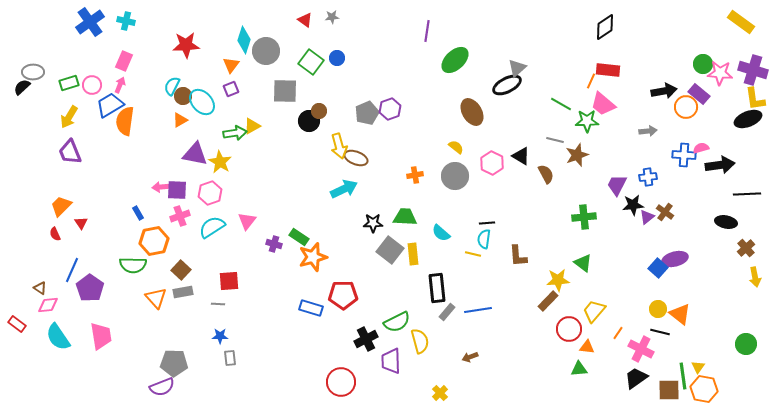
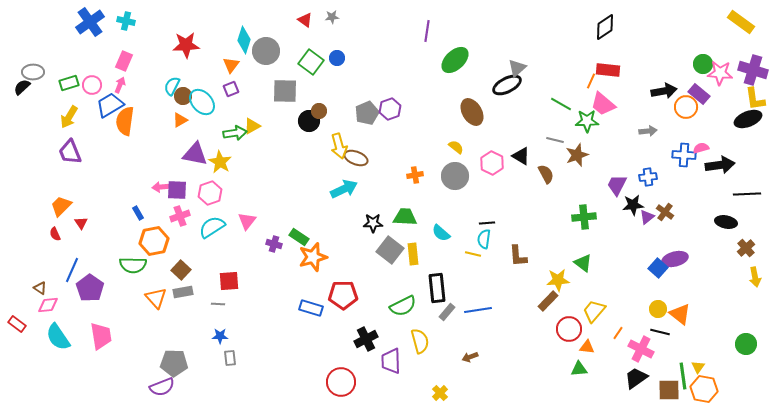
green semicircle at (397, 322): moved 6 px right, 16 px up
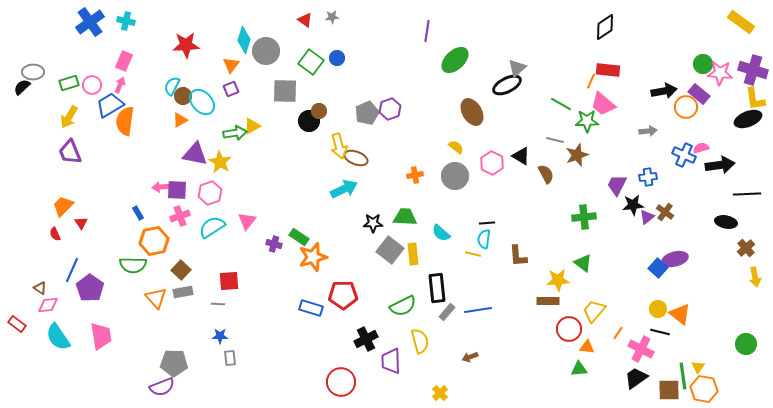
blue cross at (684, 155): rotated 20 degrees clockwise
orange trapezoid at (61, 206): moved 2 px right
brown rectangle at (548, 301): rotated 45 degrees clockwise
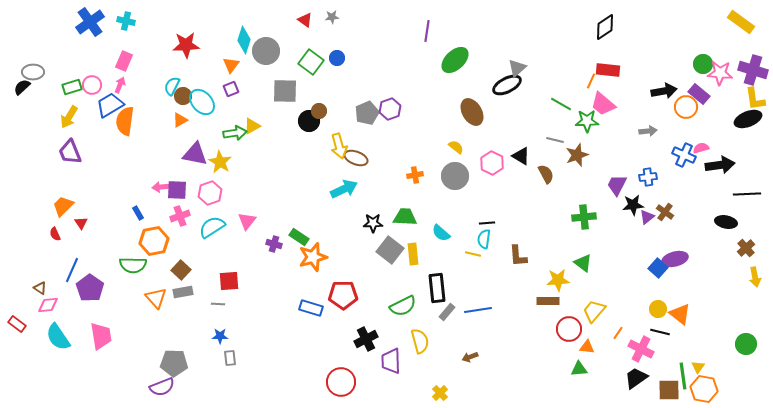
green rectangle at (69, 83): moved 3 px right, 4 px down
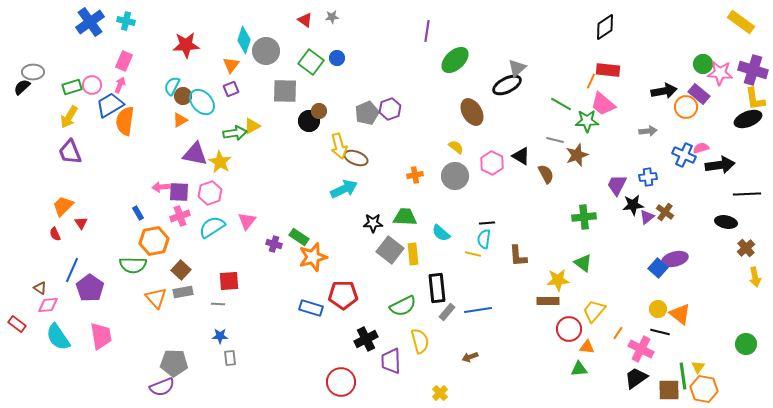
purple square at (177, 190): moved 2 px right, 2 px down
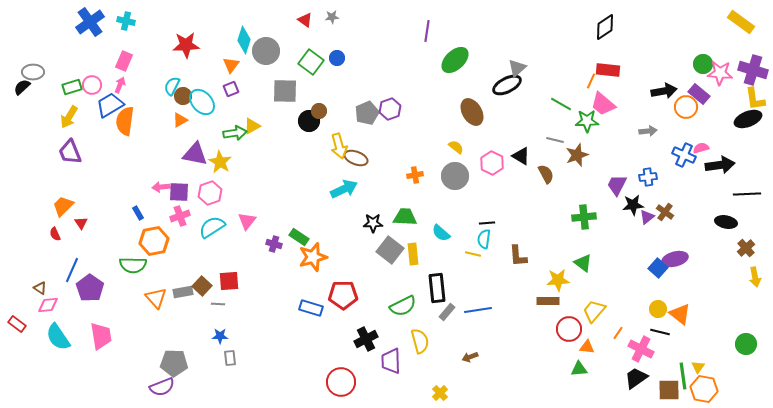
brown square at (181, 270): moved 21 px right, 16 px down
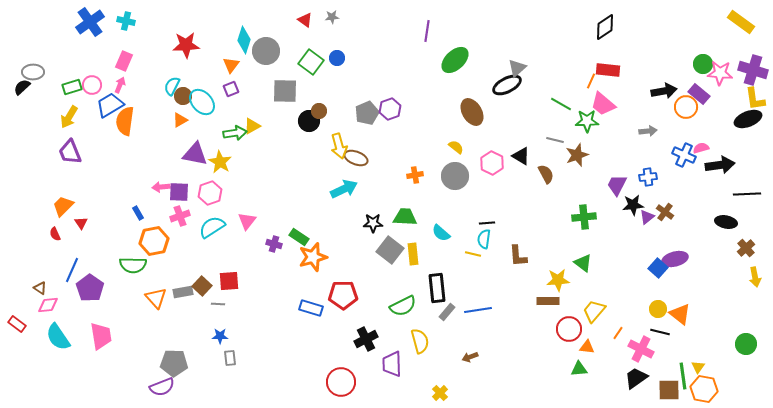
purple trapezoid at (391, 361): moved 1 px right, 3 px down
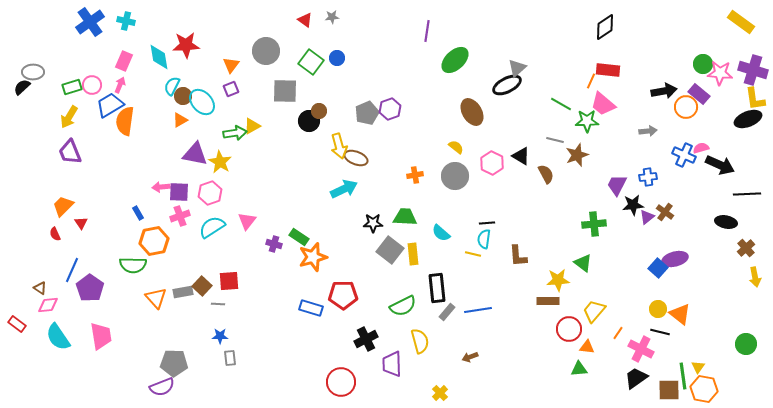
cyan diamond at (244, 40): moved 85 px left, 17 px down; rotated 28 degrees counterclockwise
black arrow at (720, 165): rotated 32 degrees clockwise
green cross at (584, 217): moved 10 px right, 7 px down
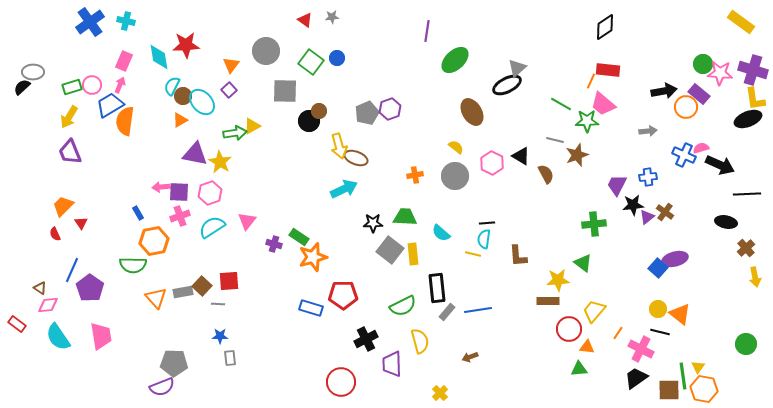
purple square at (231, 89): moved 2 px left, 1 px down; rotated 21 degrees counterclockwise
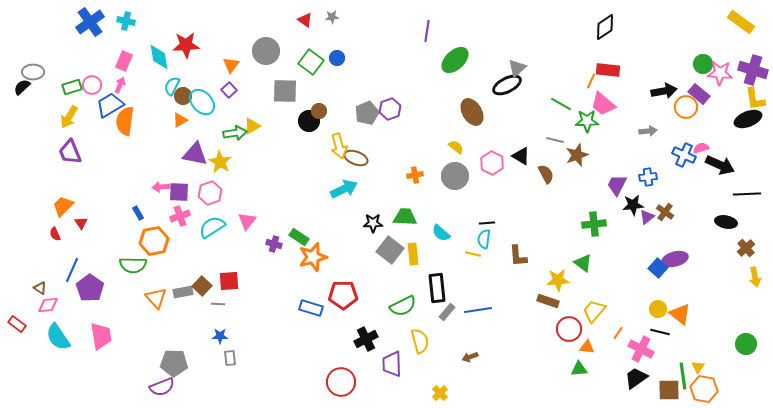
brown rectangle at (548, 301): rotated 20 degrees clockwise
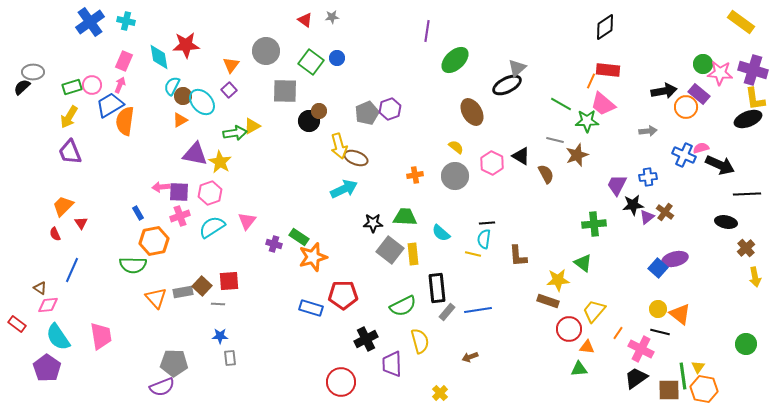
purple pentagon at (90, 288): moved 43 px left, 80 px down
